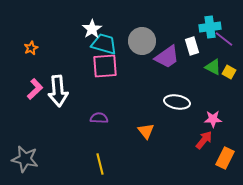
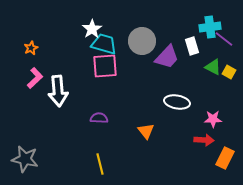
purple trapezoid: rotated 12 degrees counterclockwise
pink L-shape: moved 11 px up
red arrow: rotated 54 degrees clockwise
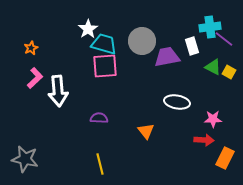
white star: moved 4 px left
purple trapezoid: rotated 144 degrees counterclockwise
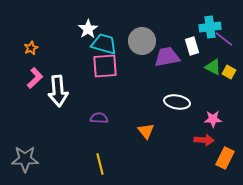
gray star: rotated 12 degrees counterclockwise
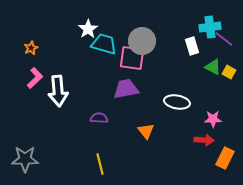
purple trapezoid: moved 41 px left, 32 px down
pink square: moved 27 px right, 8 px up; rotated 12 degrees clockwise
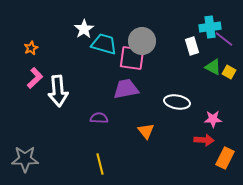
white star: moved 4 px left
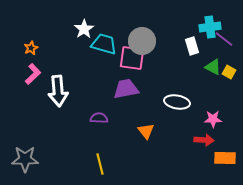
pink L-shape: moved 2 px left, 4 px up
orange rectangle: rotated 65 degrees clockwise
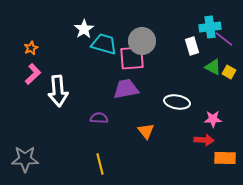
pink square: rotated 12 degrees counterclockwise
